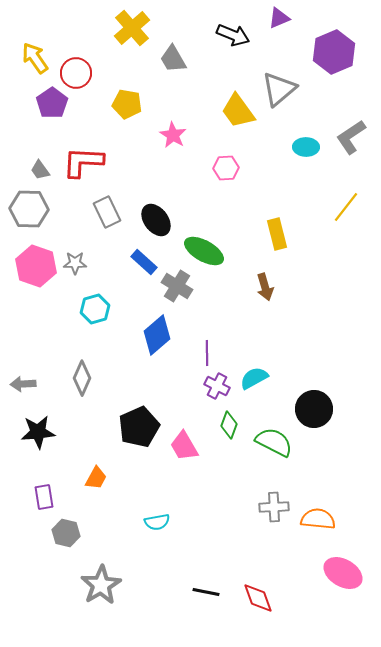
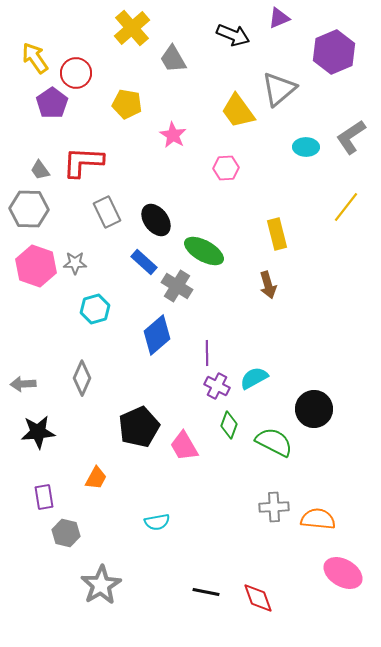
brown arrow at (265, 287): moved 3 px right, 2 px up
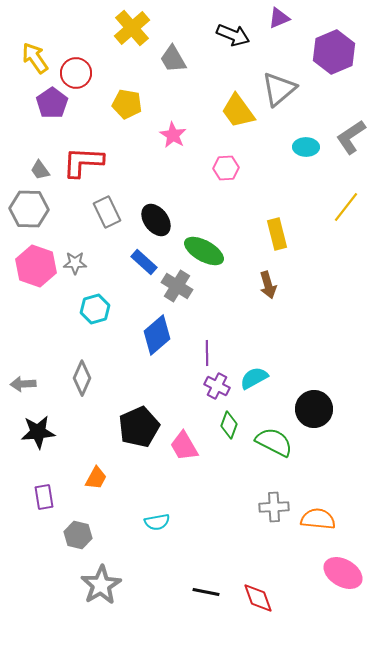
gray hexagon at (66, 533): moved 12 px right, 2 px down
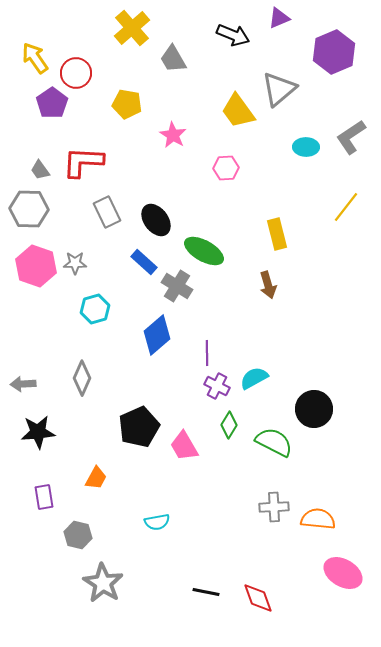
green diamond at (229, 425): rotated 12 degrees clockwise
gray star at (101, 585): moved 2 px right, 2 px up; rotated 9 degrees counterclockwise
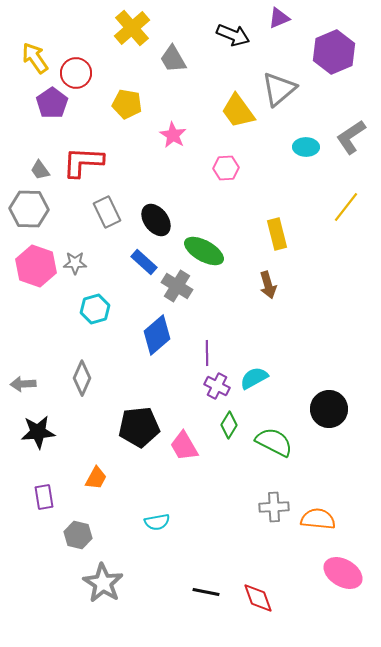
black circle at (314, 409): moved 15 px right
black pentagon at (139, 427): rotated 18 degrees clockwise
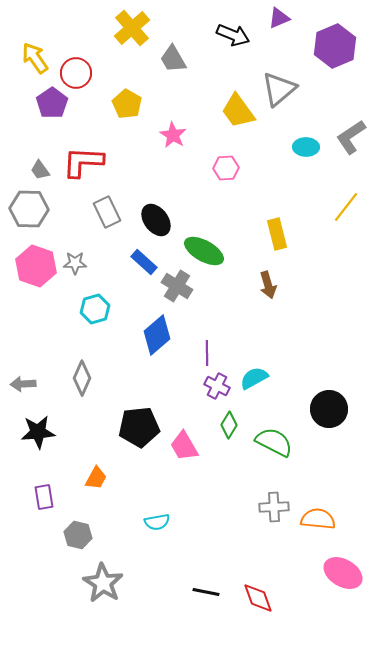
purple hexagon at (334, 52): moved 1 px right, 6 px up
yellow pentagon at (127, 104): rotated 20 degrees clockwise
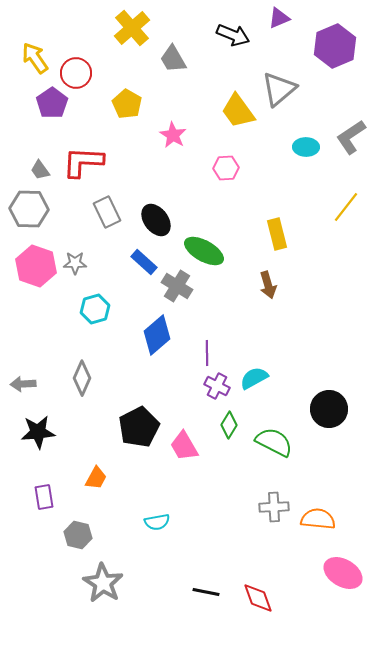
black pentagon at (139, 427): rotated 21 degrees counterclockwise
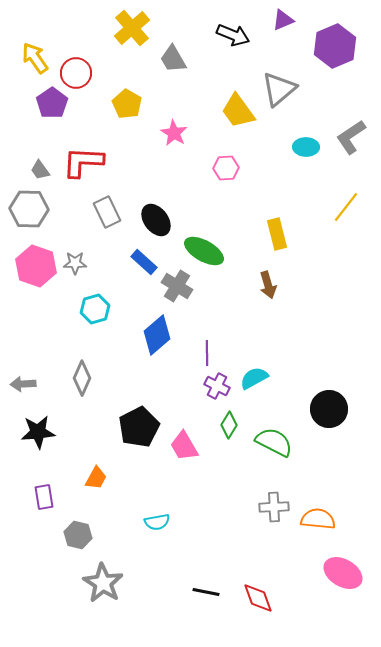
purple triangle at (279, 18): moved 4 px right, 2 px down
pink star at (173, 135): moved 1 px right, 2 px up
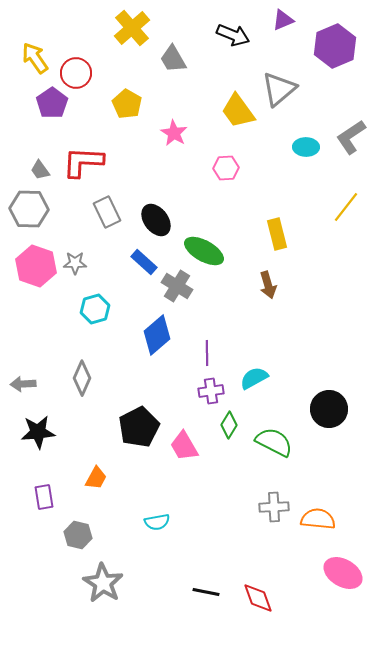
purple cross at (217, 386): moved 6 px left, 5 px down; rotated 35 degrees counterclockwise
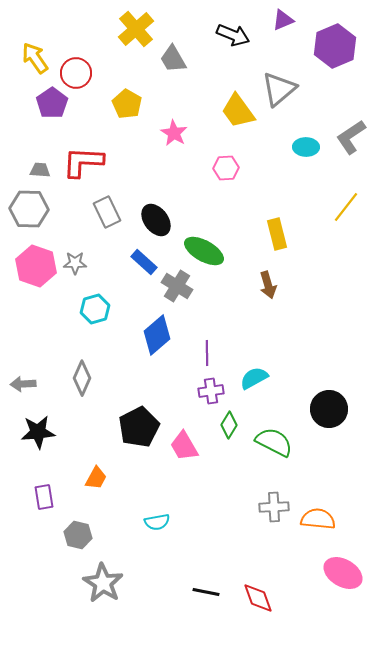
yellow cross at (132, 28): moved 4 px right, 1 px down
gray trapezoid at (40, 170): rotated 130 degrees clockwise
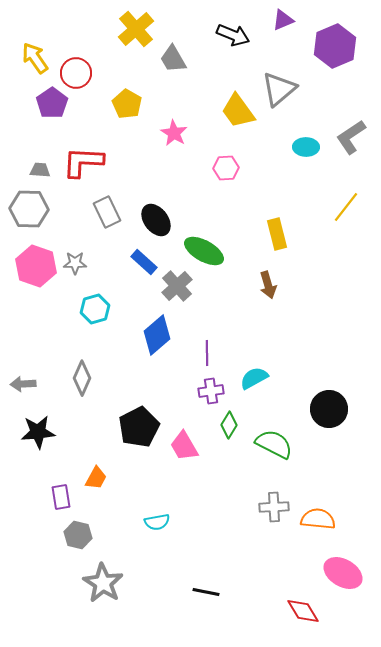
gray cross at (177, 286): rotated 16 degrees clockwise
green semicircle at (274, 442): moved 2 px down
purple rectangle at (44, 497): moved 17 px right
red diamond at (258, 598): moved 45 px right, 13 px down; rotated 12 degrees counterclockwise
